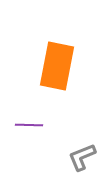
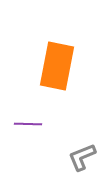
purple line: moved 1 px left, 1 px up
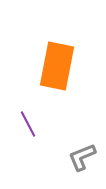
purple line: rotated 60 degrees clockwise
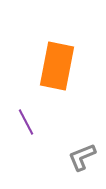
purple line: moved 2 px left, 2 px up
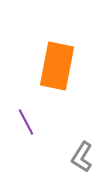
gray L-shape: rotated 36 degrees counterclockwise
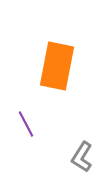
purple line: moved 2 px down
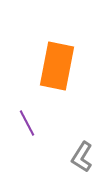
purple line: moved 1 px right, 1 px up
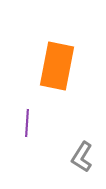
purple line: rotated 32 degrees clockwise
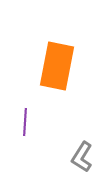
purple line: moved 2 px left, 1 px up
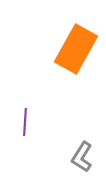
orange rectangle: moved 19 px right, 17 px up; rotated 18 degrees clockwise
